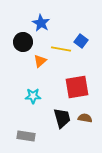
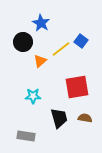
yellow line: rotated 48 degrees counterclockwise
black trapezoid: moved 3 px left
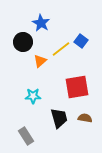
gray rectangle: rotated 48 degrees clockwise
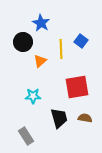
yellow line: rotated 54 degrees counterclockwise
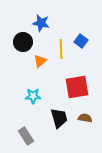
blue star: rotated 18 degrees counterclockwise
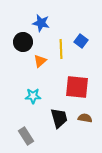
red square: rotated 15 degrees clockwise
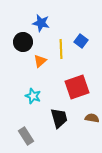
red square: rotated 25 degrees counterclockwise
cyan star: rotated 21 degrees clockwise
brown semicircle: moved 7 px right
